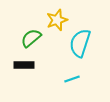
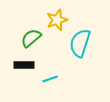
cyan line: moved 22 px left
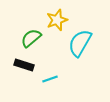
cyan semicircle: rotated 12 degrees clockwise
black rectangle: rotated 18 degrees clockwise
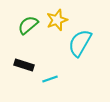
green semicircle: moved 3 px left, 13 px up
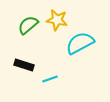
yellow star: rotated 30 degrees clockwise
cyan semicircle: rotated 32 degrees clockwise
